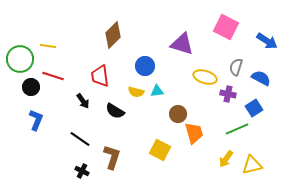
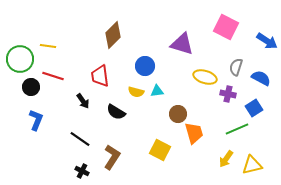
black semicircle: moved 1 px right, 1 px down
brown L-shape: rotated 15 degrees clockwise
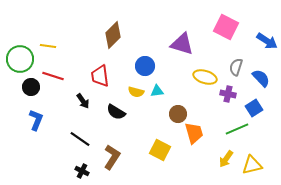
blue semicircle: rotated 18 degrees clockwise
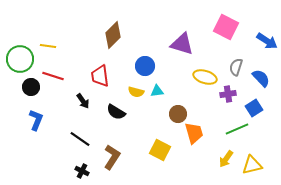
purple cross: rotated 21 degrees counterclockwise
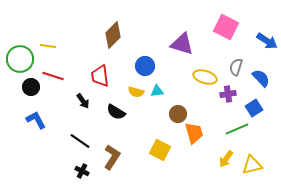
blue L-shape: rotated 50 degrees counterclockwise
black line: moved 2 px down
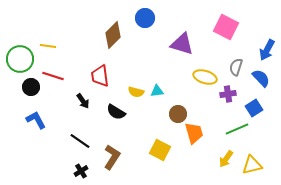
blue arrow: moved 9 px down; rotated 85 degrees clockwise
blue circle: moved 48 px up
black cross: moved 1 px left; rotated 32 degrees clockwise
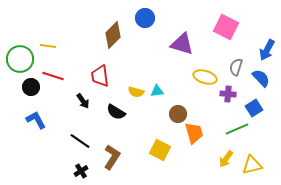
purple cross: rotated 14 degrees clockwise
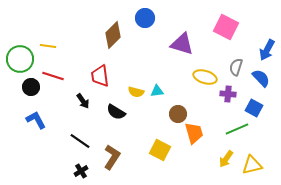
blue square: rotated 30 degrees counterclockwise
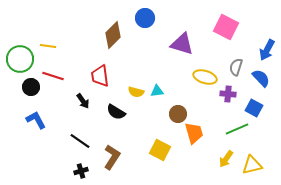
black cross: rotated 16 degrees clockwise
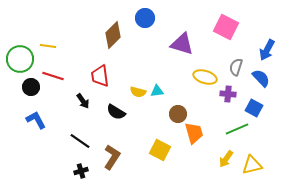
yellow semicircle: moved 2 px right
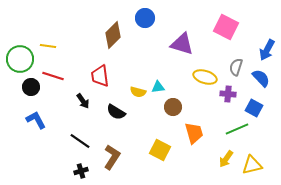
cyan triangle: moved 1 px right, 4 px up
brown circle: moved 5 px left, 7 px up
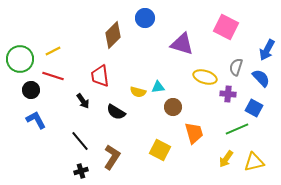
yellow line: moved 5 px right, 5 px down; rotated 35 degrees counterclockwise
black circle: moved 3 px down
black line: rotated 15 degrees clockwise
yellow triangle: moved 2 px right, 3 px up
